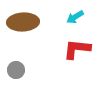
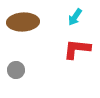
cyan arrow: rotated 24 degrees counterclockwise
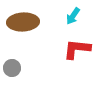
cyan arrow: moved 2 px left, 1 px up
gray circle: moved 4 px left, 2 px up
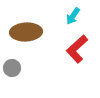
brown ellipse: moved 3 px right, 10 px down
red L-shape: rotated 48 degrees counterclockwise
